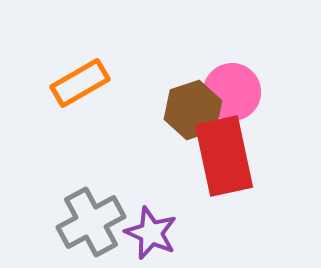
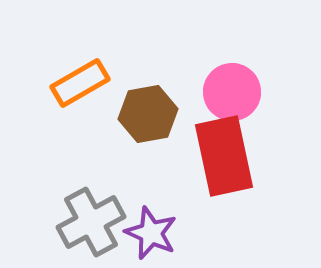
brown hexagon: moved 45 px left, 4 px down; rotated 8 degrees clockwise
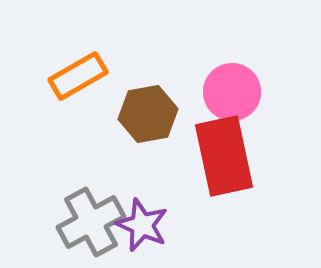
orange rectangle: moved 2 px left, 7 px up
purple star: moved 9 px left, 8 px up
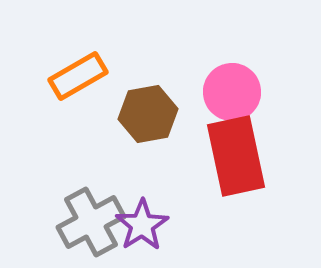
red rectangle: moved 12 px right
purple star: rotated 16 degrees clockwise
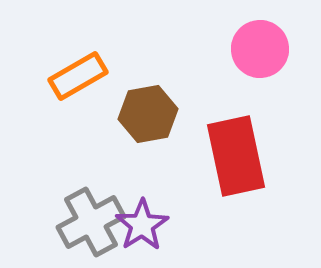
pink circle: moved 28 px right, 43 px up
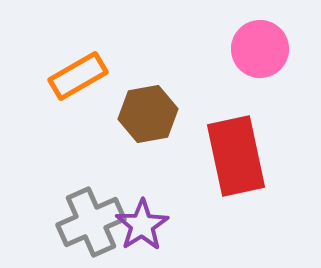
gray cross: rotated 4 degrees clockwise
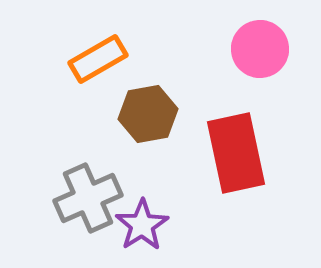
orange rectangle: moved 20 px right, 17 px up
red rectangle: moved 3 px up
gray cross: moved 3 px left, 24 px up
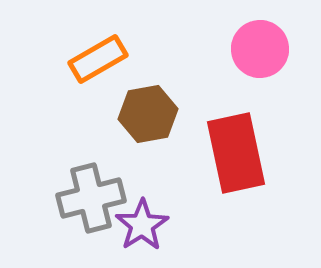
gray cross: moved 3 px right; rotated 10 degrees clockwise
